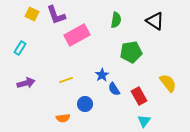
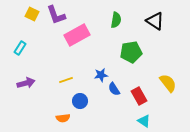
blue star: moved 1 px left; rotated 24 degrees clockwise
blue circle: moved 5 px left, 3 px up
cyan triangle: rotated 32 degrees counterclockwise
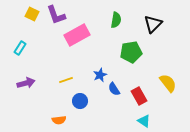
black triangle: moved 2 px left, 3 px down; rotated 42 degrees clockwise
blue star: moved 1 px left; rotated 16 degrees counterclockwise
orange semicircle: moved 4 px left, 2 px down
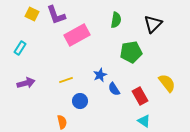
yellow semicircle: moved 1 px left
red rectangle: moved 1 px right
orange semicircle: moved 3 px right, 2 px down; rotated 96 degrees counterclockwise
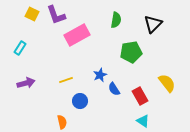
cyan triangle: moved 1 px left
